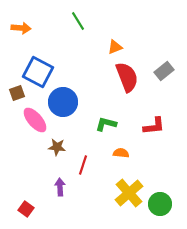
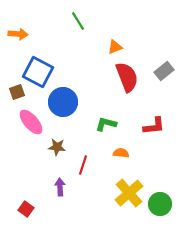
orange arrow: moved 3 px left, 6 px down
brown square: moved 1 px up
pink ellipse: moved 4 px left, 2 px down
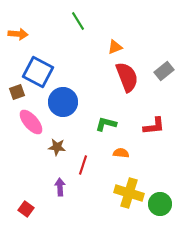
yellow cross: rotated 32 degrees counterclockwise
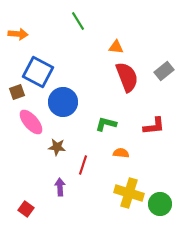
orange triangle: moved 1 px right; rotated 28 degrees clockwise
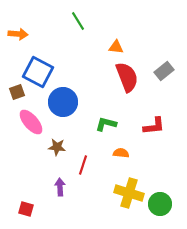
red square: rotated 21 degrees counterclockwise
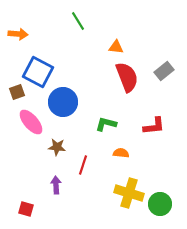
purple arrow: moved 4 px left, 2 px up
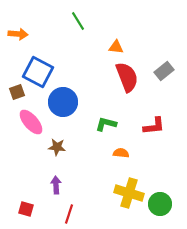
red line: moved 14 px left, 49 px down
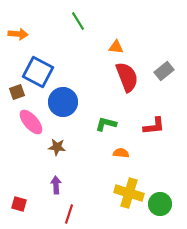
red square: moved 7 px left, 5 px up
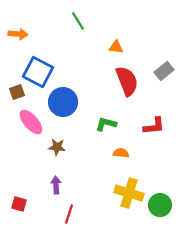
red semicircle: moved 4 px down
green circle: moved 1 px down
